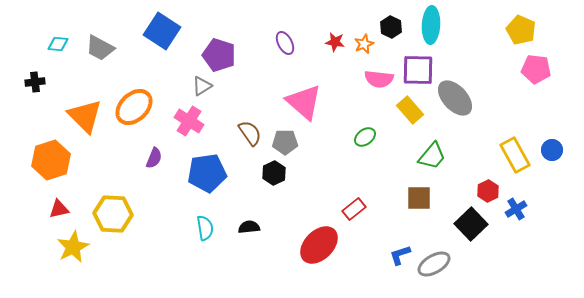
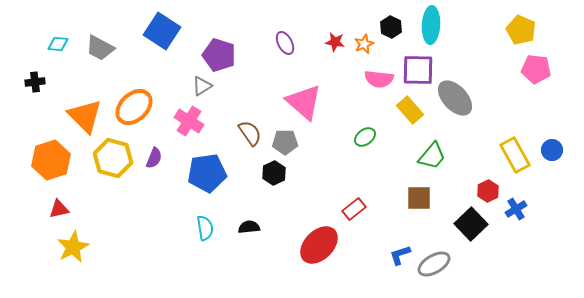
yellow hexagon at (113, 214): moved 56 px up; rotated 12 degrees clockwise
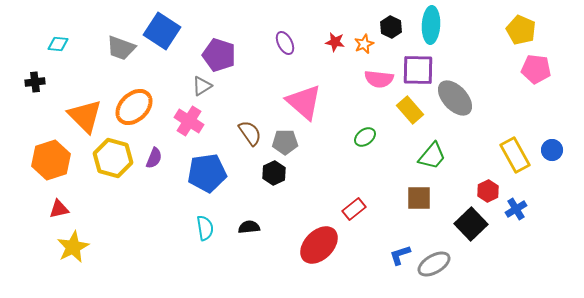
gray trapezoid at (100, 48): moved 21 px right; rotated 8 degrees counterclockwise
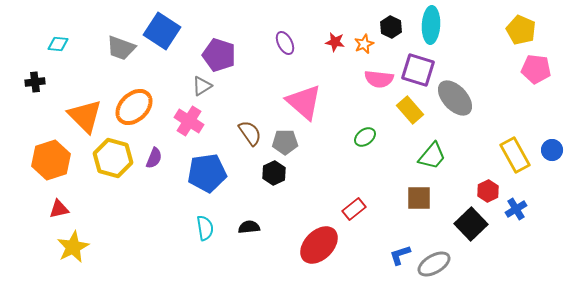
purple square at (418, 70): rotated 16 degrees clockwise
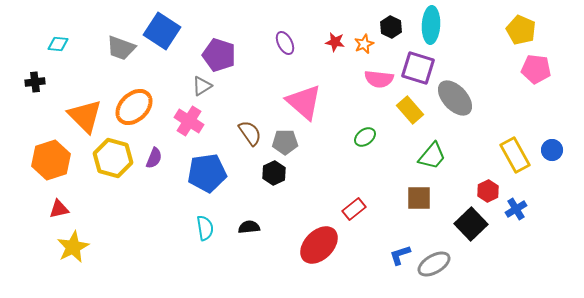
purple square at (418, 70): moved 2 px up
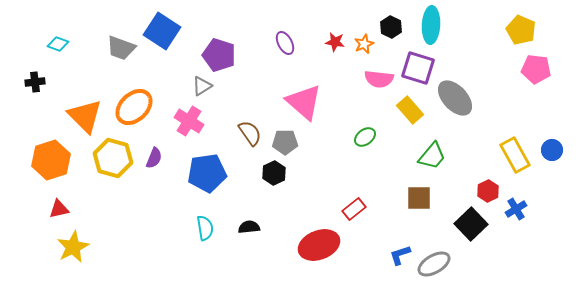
cyan diamond at (58, 44): rotated 15 degrees clockwise
red ellipse at (319, 245): rotated 24 degrees clockwise
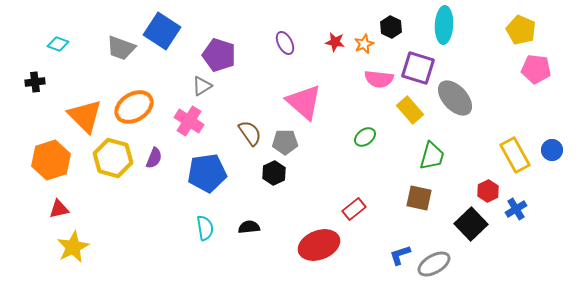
cyan ellipse at (431, 25): moved 13 px right
orange ellipse at (134, 107): rotated 12 degrees clockwise
green trapezoid at (432, 156): rotated 24 degrees counterclockwise
brown square at (419, 198): rotated 12 degrees clockwise
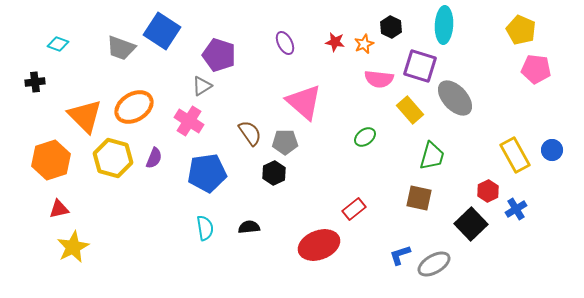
purple square at (418, 68): moved 2 px right, 2 px up
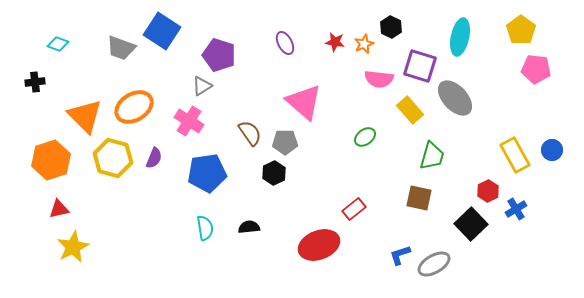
cyan ellipse at (444, 25): moved 16 px right, 12 px down; rotated 9 degrees clockwise
yellow pentagon at (521, 30): rotated 12 degrees clockwise
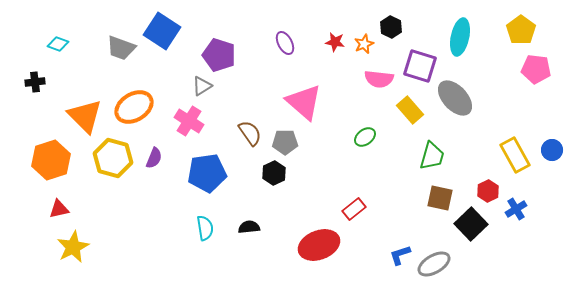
brown square at (419, 198): moved 21 px right
